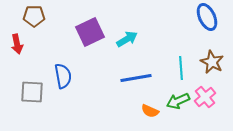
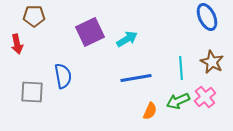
orange semicircle: rotated 90 degrees counterclockwise
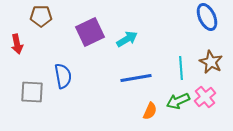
brown pentagon: moved 7 px right
brown star: moved 1 px left
